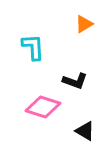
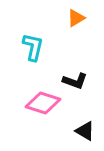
orange triangle: moved 8 px left, 6 px up
cyan L-shape: rotated 16 degrees clockwise
pink diamond: moved 4 px up
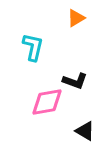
pink diamond: moved 4 px right, 1 px up; rotated 28 degrees counterclockwise
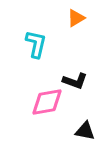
cyan L-shape: moved 3 px right, 3 px up
black triangle: rotated 20 degrees counterclockwise
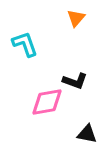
orange triangle: rotated 18 degrees counterclockwise
cyan L-shape: moved 11 px left; rotated 32 degrees counterclockwise
black triangle: moved 2 px right, 3 px down
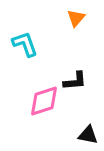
black L-shape: rotated 25 degrees counterclockwise
pink diamond: moved 3 px left, 1 px up; rotated 8 degrees counterclockwise
black triangle: moved 1 px right, 1 px down
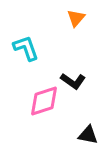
cyan L-shape: moved 1 px right, 4 px down
black L-shape: moved 2 px left; rotated 40 degrees clockwise
